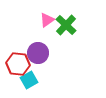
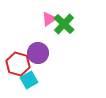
pink triangle: moved 2 px right, 1 px up
green cross: moved 2 px left, 1 px up
red hexagon: rotated 10 degrees clockwise
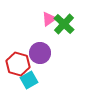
purple circle: moved 2 px right
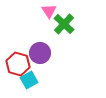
pink triangle: moved 8 px up; rotated 28 degrees counterclockwise
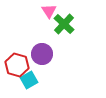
purple circle: moved 2 px right, 1 px down
red hexagon: moved 1 px left, 1 px down
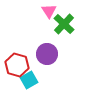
purple circle: moved 5 px right
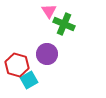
green cross: rotated 20 degrees counterclockwise
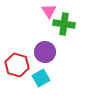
green cross: rotated 15 degrees counterclockwise
purple circle: moved 2 px left, 2 px up
cyan square: moved 12 px right, 2 px up
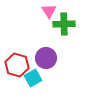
green cross: rotated 10 degrees counterclockwise
purple circle: moved 1 px right, 6 px down
cyan square: moved 8 px left
